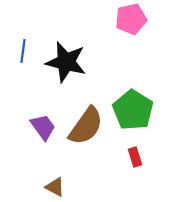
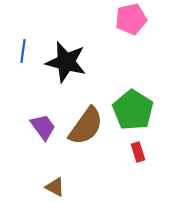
red rectangle: moved 3 px right, 5 px up
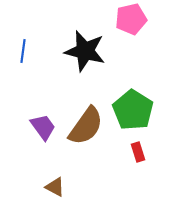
black star: moved 19 px right, 11 px up
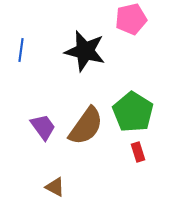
blue line: moved 2 px left, 1 px up
green pentagon: moved 2 px down
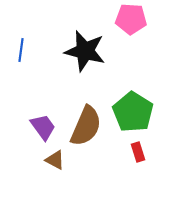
pink pentagon: rotated 16 degrees clockwise
brown semicircle: rotated 12 degrees counterclockwise
brown triangle: moved 27 px up
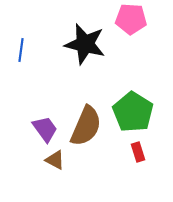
black star: moved 7 px up
purple trapezoid: moved 2 px right, 2 px down
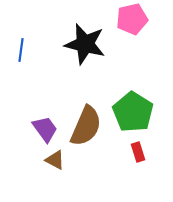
pink pentagon: moved 1 px right; rotated 16 degrees counterclockwise
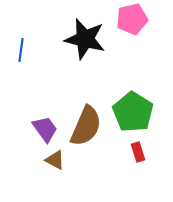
black star: moved 5 px up
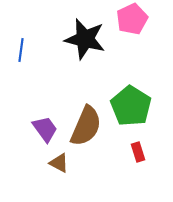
pink pentagon: rotated 12 degrees counterclockwise
green pentagon: moved 2 px left, 6 px up
brown triangle: moved 4 px right, 3 px down
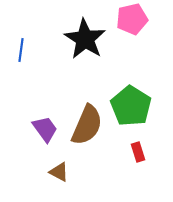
pink pentagon: rotated 12 degrees clockwise
black star: rotated 18 degrees clockwise
brown semicircle: moved 1 px right, 1 px up
brown triangle: moved 9 px down
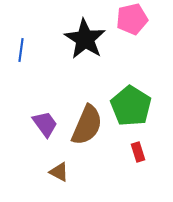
purple trapezoid: moved 5 px up
